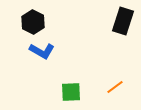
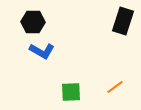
black hexagon: rotated 25 degrees counterclockwise
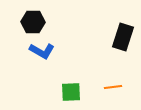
black rectangle: moved 16 px down
orange line: moved 2 px left; rotated 30 degrees clockwise
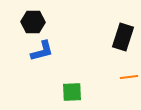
blue L-shape: rotated 45 degrees counterclockwise
orange line: moved 16 px right, 10 px up
green square: moved 1 px right
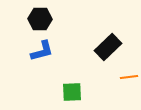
black hexagon: moved 7 px right, 3 px up
black rectangle: moved 15 px left, 10 px down; rotated 28 degrees clockwise
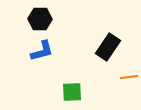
black rectangle: rotated 12 degrees counterclockwise
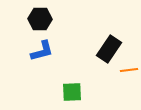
black rectangle: moved 1 px right, 2 px down
orange line: moved 7 px up
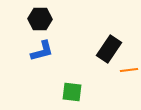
green square: rotated 10 degrees clockwise
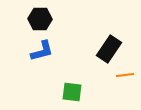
orange line: moved 4 px left, 5 px down
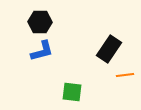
black hexagon: moved 3 px down
